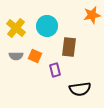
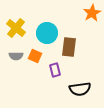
orange star: moved 2 px up; rotated 18 degrees counterclockwise
cyan circle: moved 7 px down
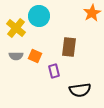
cyan circle: moved 8 px left, 17 px up
purple rectangle: moved 1 px left, 1 px down
black semicircle: moved 1 px down
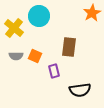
yellow cross: moved 2 px left
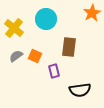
cyan circle: moved 7 px right, 3 px down
gray semicircle: rotated 144 degrees clockwise
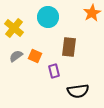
cyan circle: moved 2 px right, 2 px up
black semicircle: moved 2 px left, 1 px down
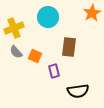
yellow cross: rotated 30 degrees clockwise
gray semicircle: moved 4 px up; rotated 96 degrees counterclockwise
